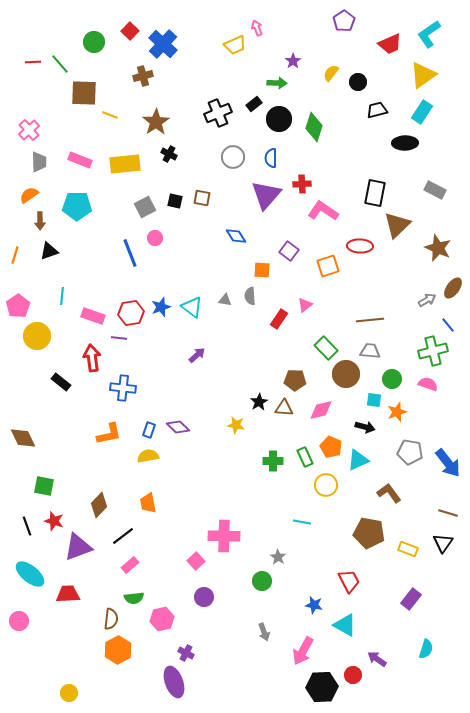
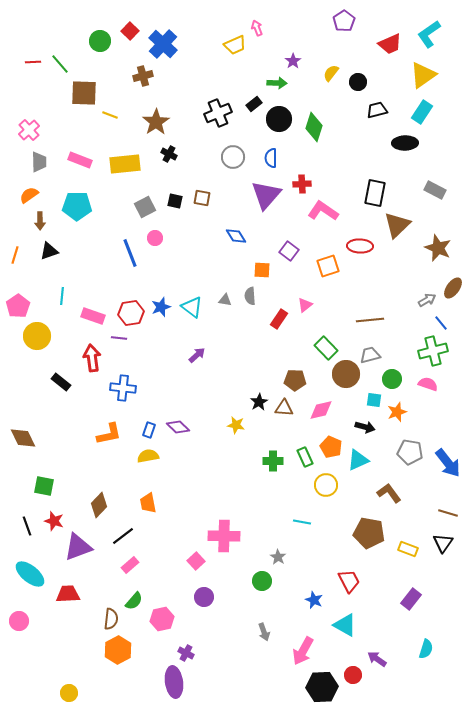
green circle at (94, 42): moved 6 px right, 1 px up
blue line at (448, 325): moved 7 px left, 2 px up
gray trapezoid at (370, 351): moved 4 px down; rotated 20 degrees counterclockwise
green semicircle at (134, 598): moved 3 px down; rotated 42 degrees counterclockwise
blue star at (314, 605): moved 5 px up; rotated 12 degrees clockwise
purple ellipse at (174, 682): rotated 12 degrees clockwise
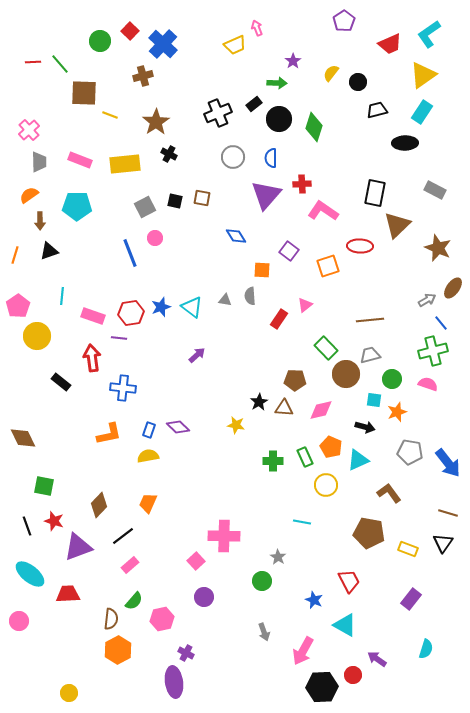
orange trapezoid at (148, 503): rotated 35 degrees clockwise
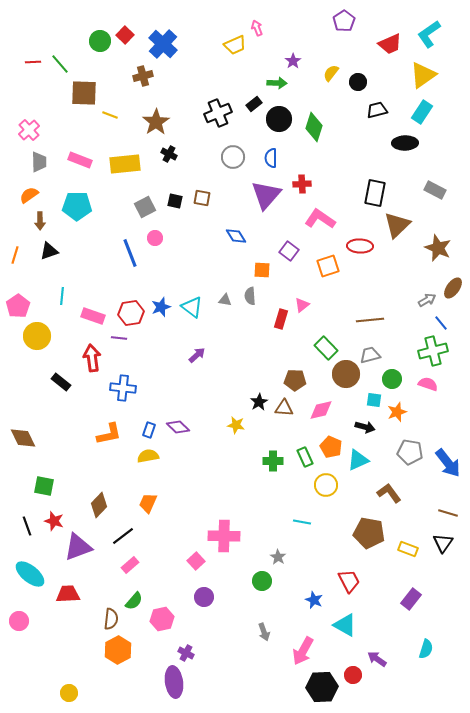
red square at (130, 31): moved 5 px left, 4 px down
pink L-shape at (323, 211): moved 3 px left, 8 px down
pink triangle at (305, 305): moved 3 px left
red rectangle at (279, 319): moved 2 px right; rotated 18 degrees counterclockwise
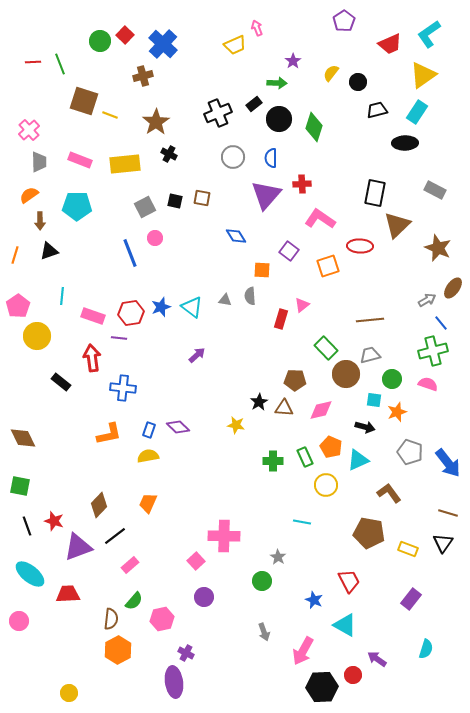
green line at (60, 64): rotated 20 degrees clockwise
brown square at (84, 93): moved 8 px down; rotated 16 degrees clockwise
cyan rectangle at (422, 112): moved 5 px left
gray pentagon at (410, 452): rotated 10 degrees clockwise
green square at (44, 486): moved 24 px left
black line at (123, 536): moved 8 px left
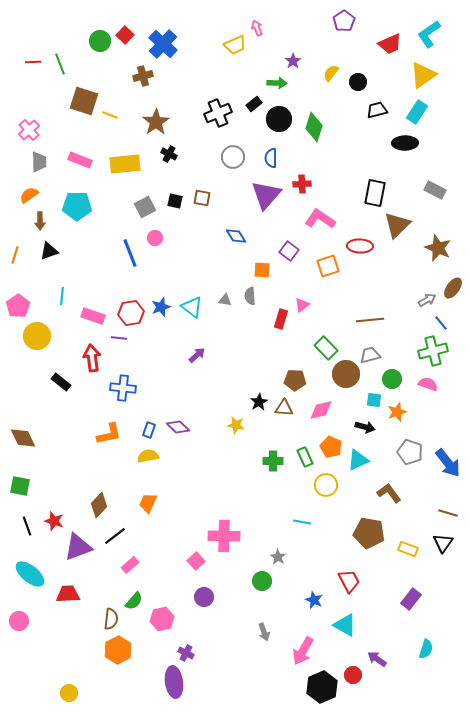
black hexagon at (322, 687): rotated 20 degrees counterclockwise
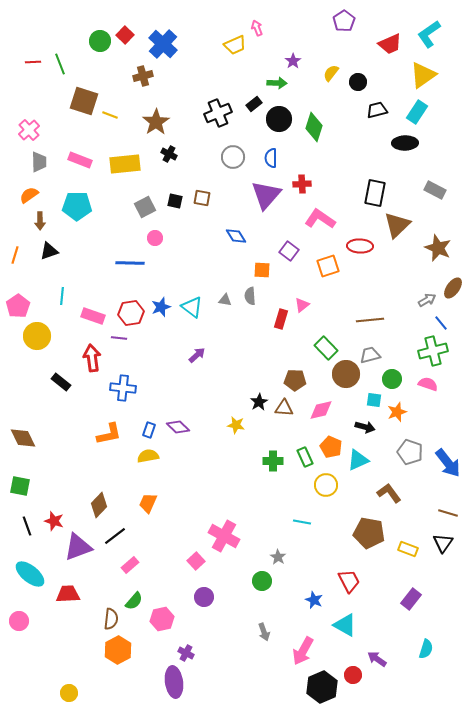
blue line at (130, 253): moved 10 px down; rotated 68 degrees counterclockwise
pink cross at (224, 536): rotated 28 degrees clockwise
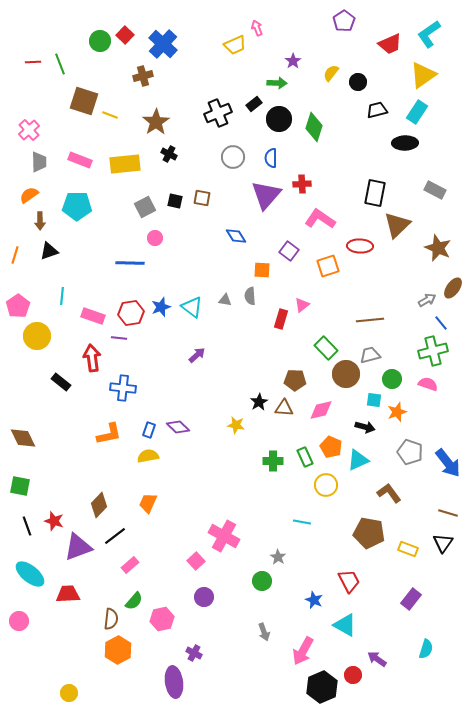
purple cross at (186, 653): moved 8 px right
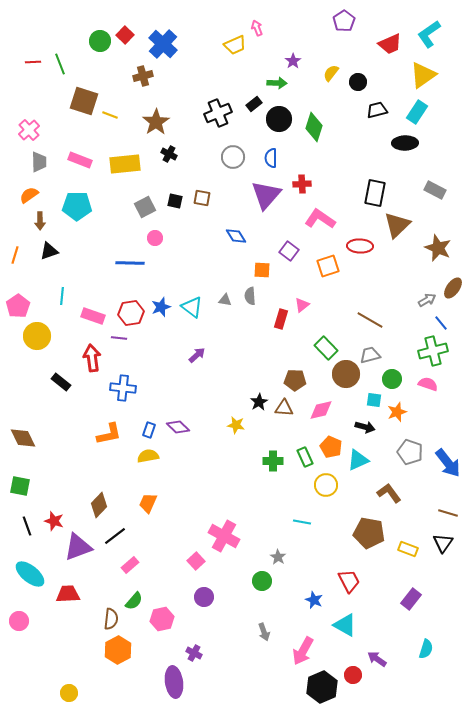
brown line at (370, 320): rotated 36 degrees clockwise
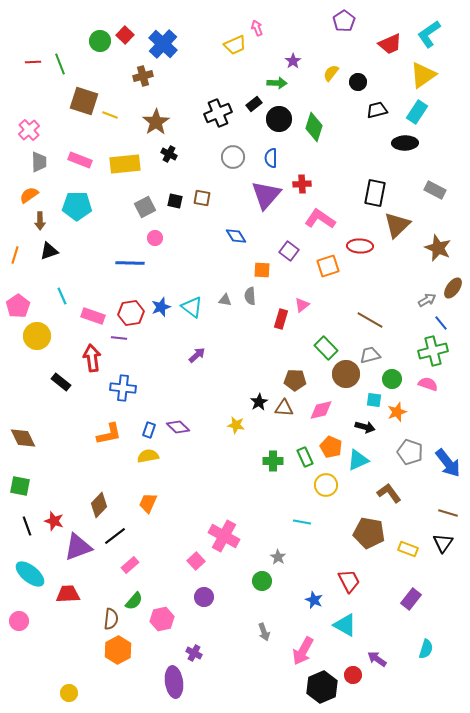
cyan line at (62, 296): rotated 30 degrees counterclockwise
